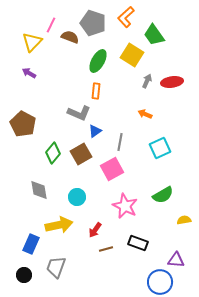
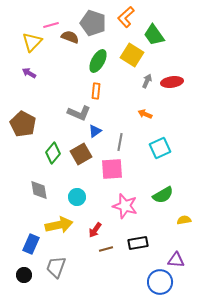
pink line: rotated 49 degrees clockwise
pink square: rotated 25 degrees clockwise
pink star: rotated 10 degrees counterclockwise
black rectangle: rotated 30 degrees counterclockwise
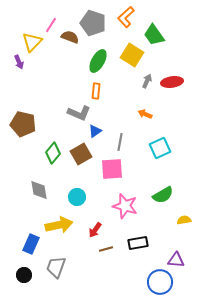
pink line: rotated 42 degrees counterclockwise
purple arrow: moved 10 px left, 11 px up; rotated 144 degrees counterclockwise
brown pentagon: rotated 15 degrees counterclockwise
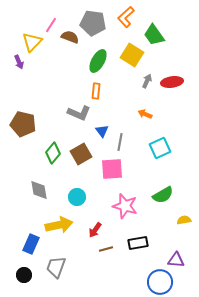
gray pentagon: rotated 10 degrees counterclockwise
blue triangle: moved 7 px right; rotated 32 degrees counterclockwise
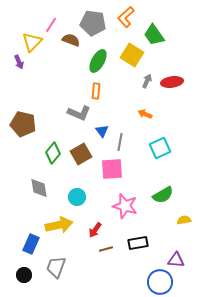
brown semicircle: moved 1 px right, 3 px down
gray diamond: moved 2 px up
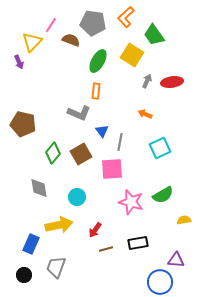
pink star: moved 6 px right, 4 px up
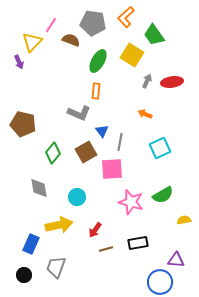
brown square: moved 5 px right, 2 px up
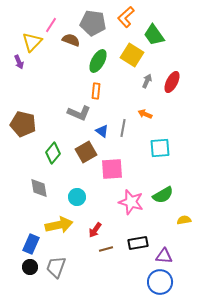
red ellipse: rotated 55 degrees counterclockwise
blue triangle: rotated 16 degrees counterclockwise
gray line: moved 3 px right, 14 px up
cyan square: rotated 20 degrees clockwise
purple triangle: moved 12 px left, 4 px up
black circle: moved 6 px right, 8 px up
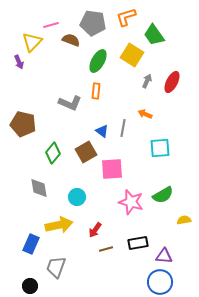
orange L-shape: rotated 25 degrees clockwise
pink line: rotated 42 degrees clockwise
gray L-shape: moved 9 px left, 10 px up
black circle: moved 19 px down
